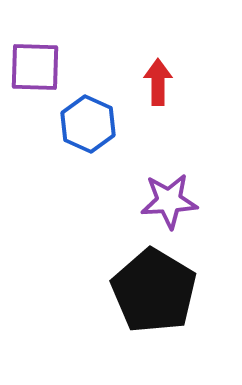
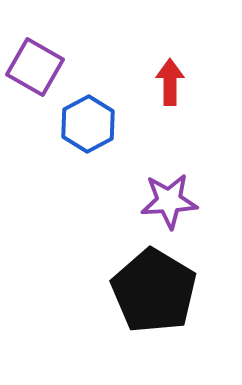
purple square: rotated 28 degrees clockwise
red arrow: moved 12 px right
blue hexagon: rotated 8 degrees clockwise
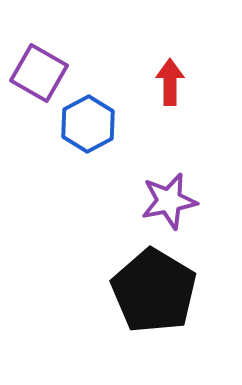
purple square: moved 4 px right, 6 px down
purple star: rotated 8 degrees counterclockwise
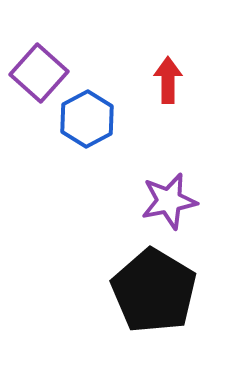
purple square: rotated 12 degrees clockwise
red arrow: moved 2 px left, 2 px up
blue hexagon: moved 1 px left, 5 px up
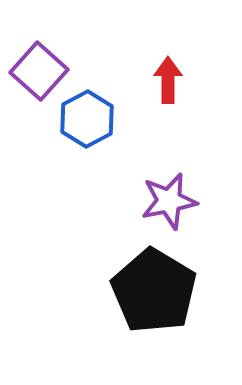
purple square: moved 2 px up
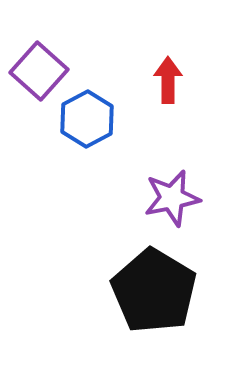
purple star: moved 3 px right, 3 px up
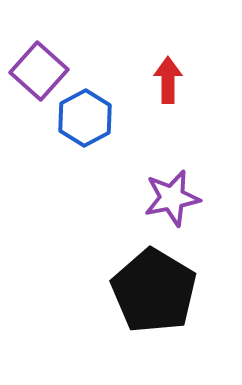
blue hexagon: moved 2 px left, 1 px up
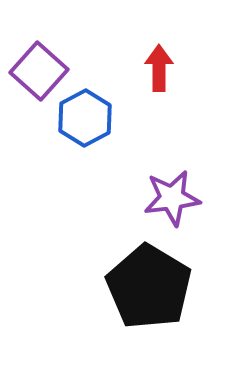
red arrow: moved 9 px left, 12 px up
purple star: rotated 4 degrees clockwise
black pentagon: moved 5 px left, 4 px up
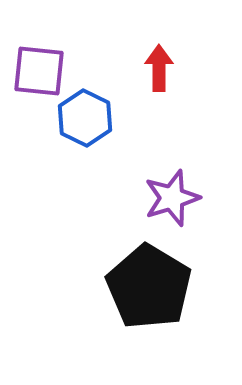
purple square: rotated 36 degrees counterclockwise
blue hexagon: rotated 6 degrees counterclockwise
purple star: rotated 10 degrees counterclockwise
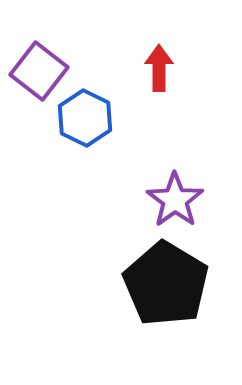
purple square: rotated 32 degrees clockwise
purple star: moved 3 px right, 2 px down; rotated 18 degrees counterclockwise
black pentagon: moved 17 px right, 3 px up
